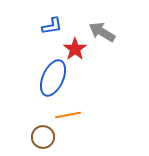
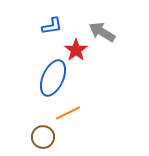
red star: moved 1 px right, 1 px down
orange line: moved 2 px up; rotated 15 degrees counterclockwise
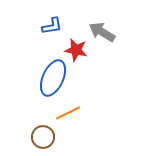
red star: rotated 25 degrees counterclockwise
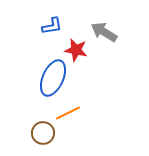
gray arrow: moved 2 px right
brown circle: moved 4 px up
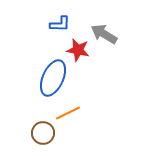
blue L-shape: moved 8 px right, 2 px up; rotated 10 degrees clockwise
gray arrow: moved 2 px down
red star: moved 2 px right
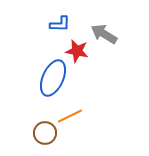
red star: moved 1 px left, 1 px down
orange line: moved 2 px right, 3 px down
brown circle: moved 2 px right
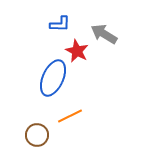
red star: rotated 15 degrees clockwise
brown circle: moved 8 px left, 2 px down
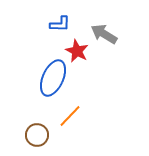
orange line: rotated 20 degrees counterclockwise
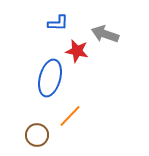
blue L-shape: moved 2 px left, 1 px up
gray arrow: moved 1 px right; rotated 12 degrees counterclockwise
red star: rotated 15 degrees counterclockwise
blue ellipse: moved 3 px left; rotated 9 degrees counterclockwise
